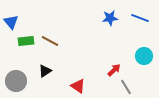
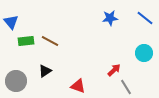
blue line: moved 5 px right; rotated 18 degrees clockwise
cyan circle: moved 3 px up
red triangle: rotated 14 degrees counterclockwise
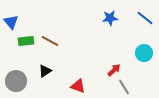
gray line: moved 2 px left
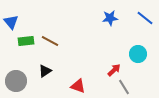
cyan circle: moved 6 px left, 1 px down
